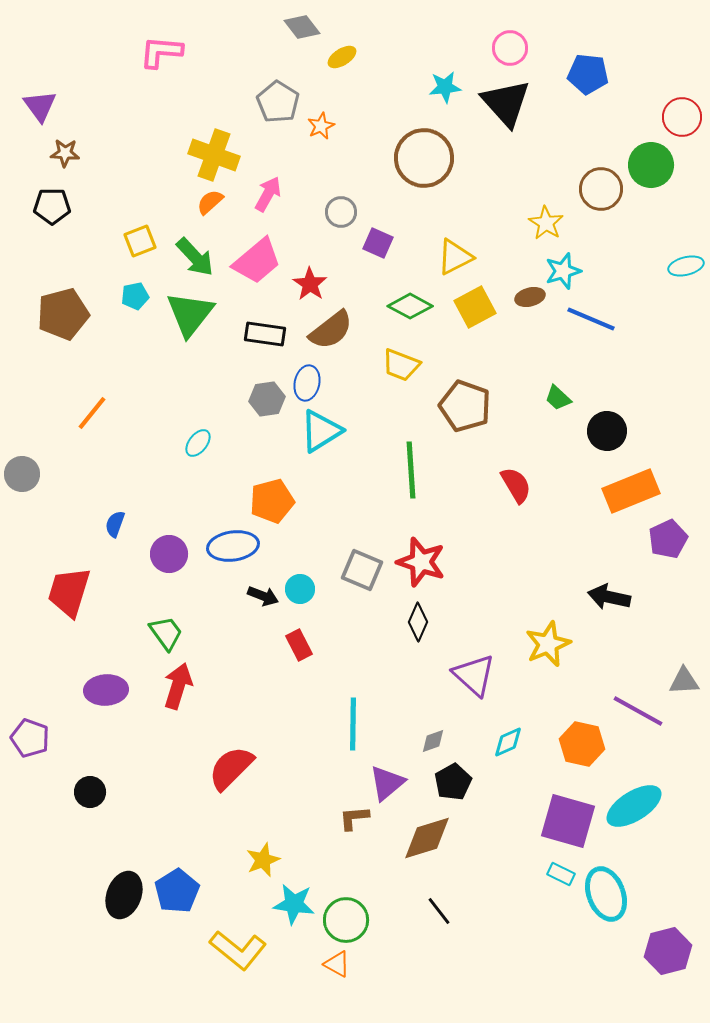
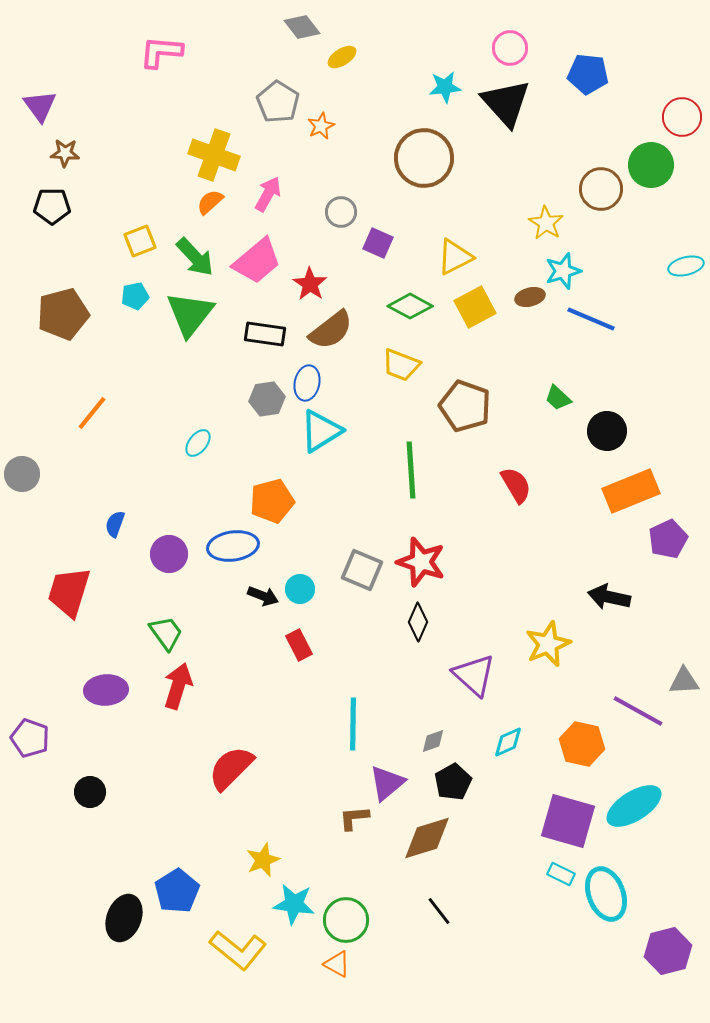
black ellipse at (124, 895): moved 23 px down
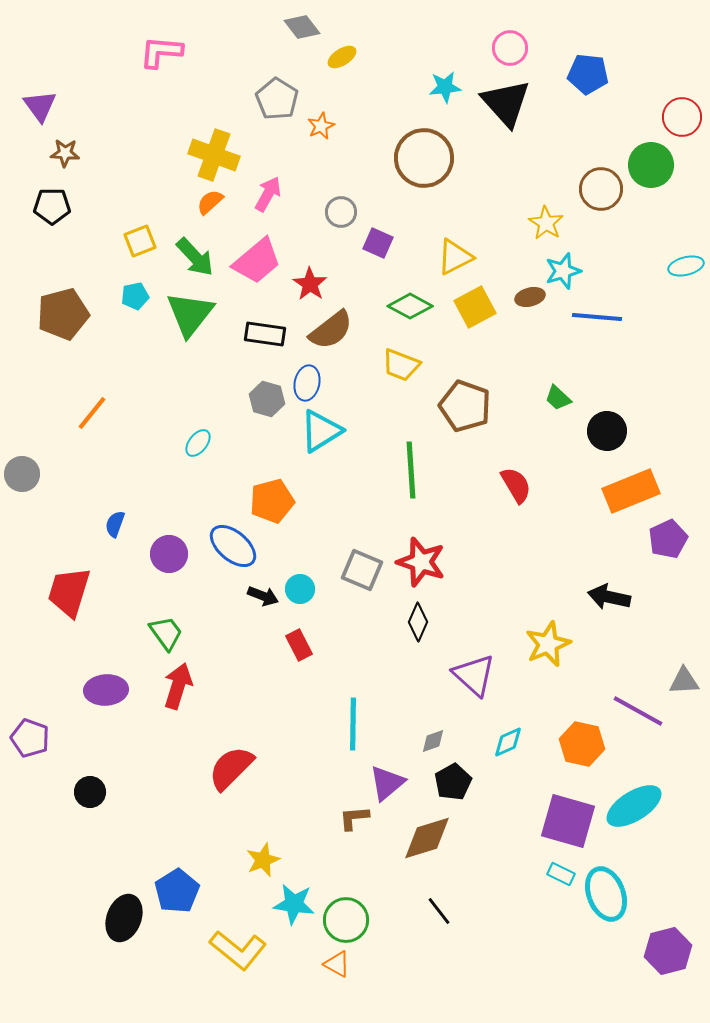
gray pentagon at (278, 102): moved 1 px left, 3 px up
blue line at (591, 319): moved 6 px right, 2 px up; rotated 18 degrees counterclockwise
gray hexagon at (267, 399): rotated 24 degrees clockwise
blue ellipse at (233, 546): rotated 48 degrees clockwise
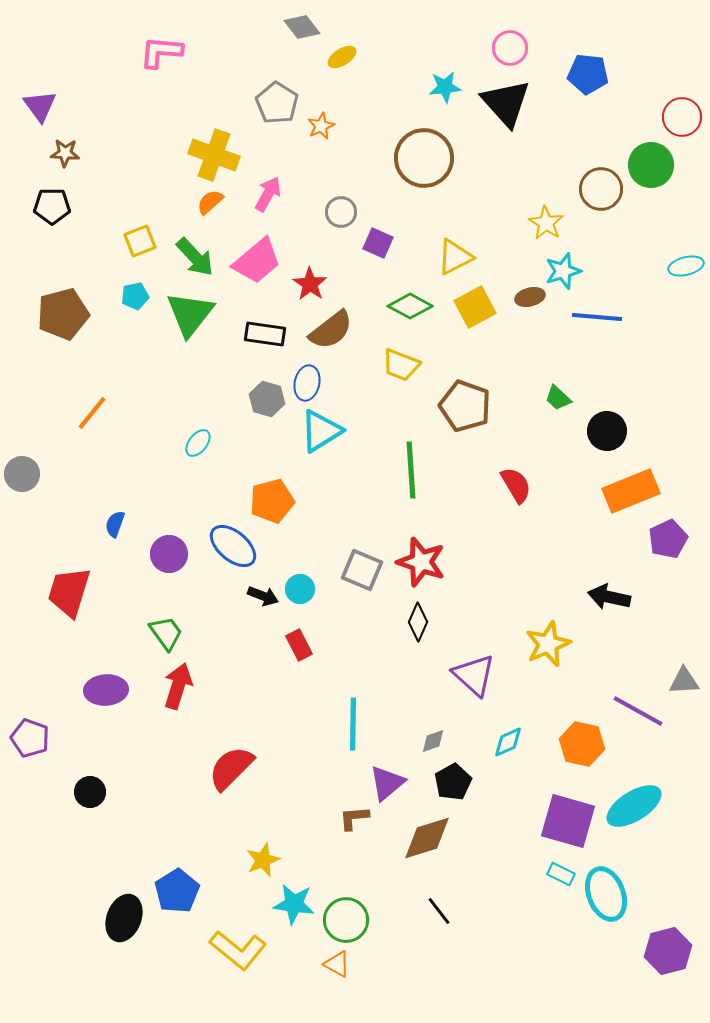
gray pentagon at (277, 99): moved 4 px down
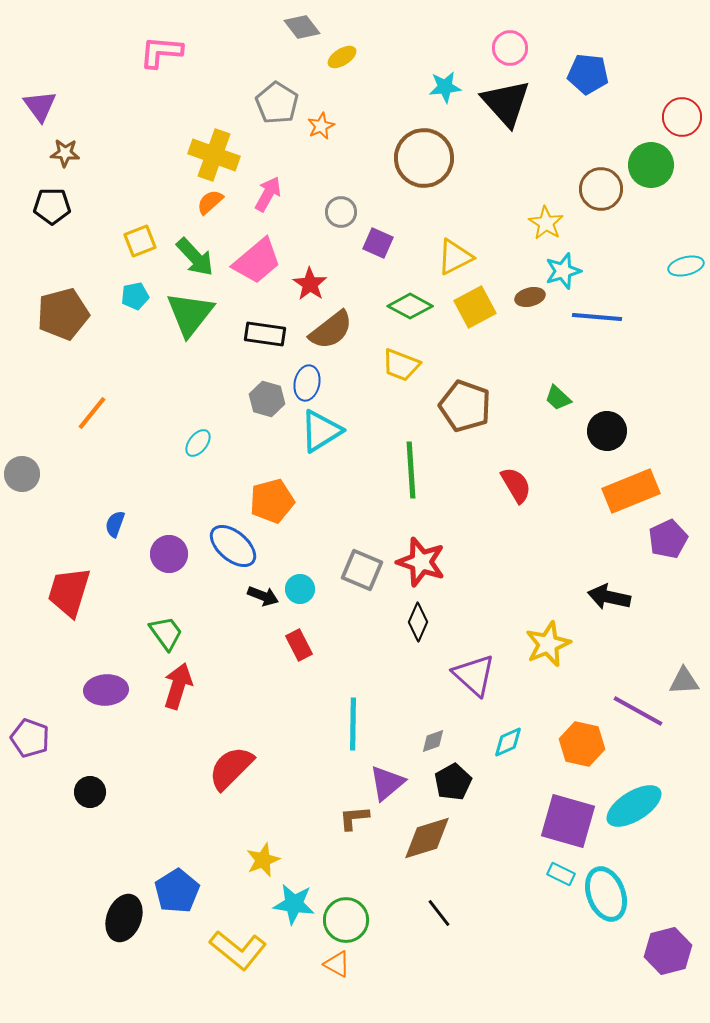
black line at (439, 911): moved 2 px down
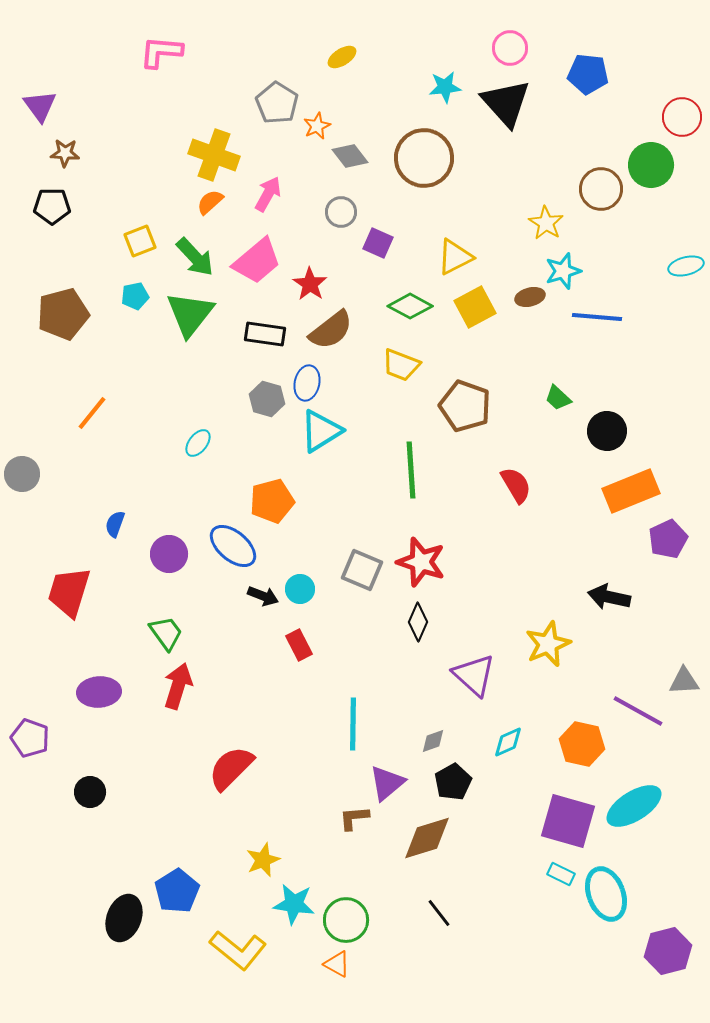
gray diamond at (302, 27): moved 48 px right, 129 px down
orange star at (321, 126): moved 4 px left
purple ellipse at (106, 690): moved 7 px left, 2 px down
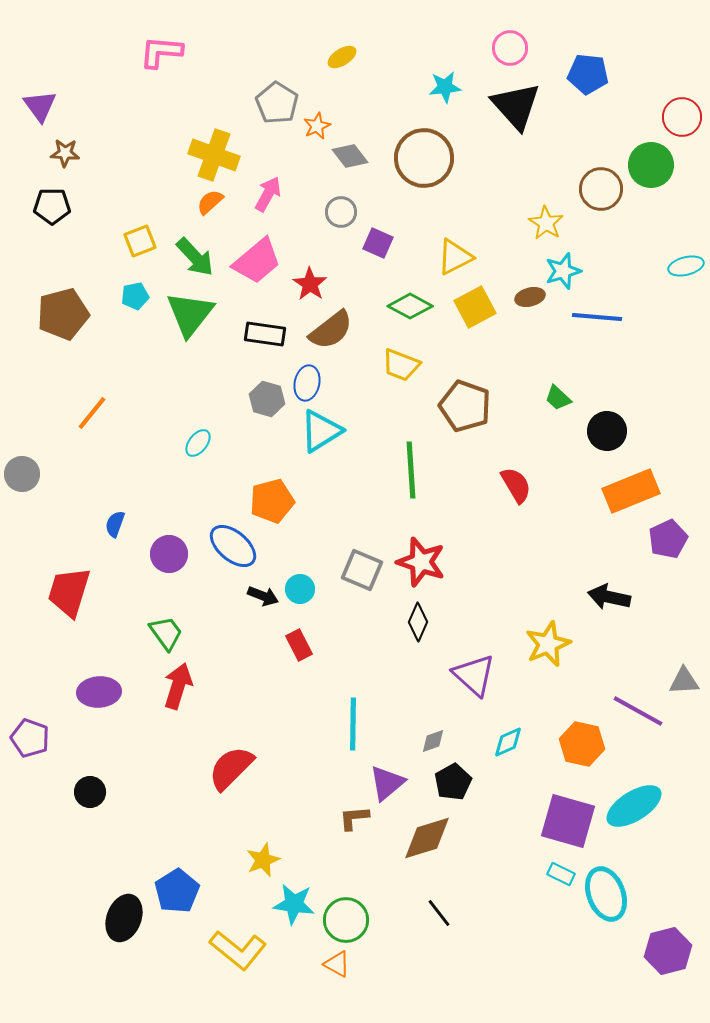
black triangle at (506, 103): moved 10 px right, 3 px down
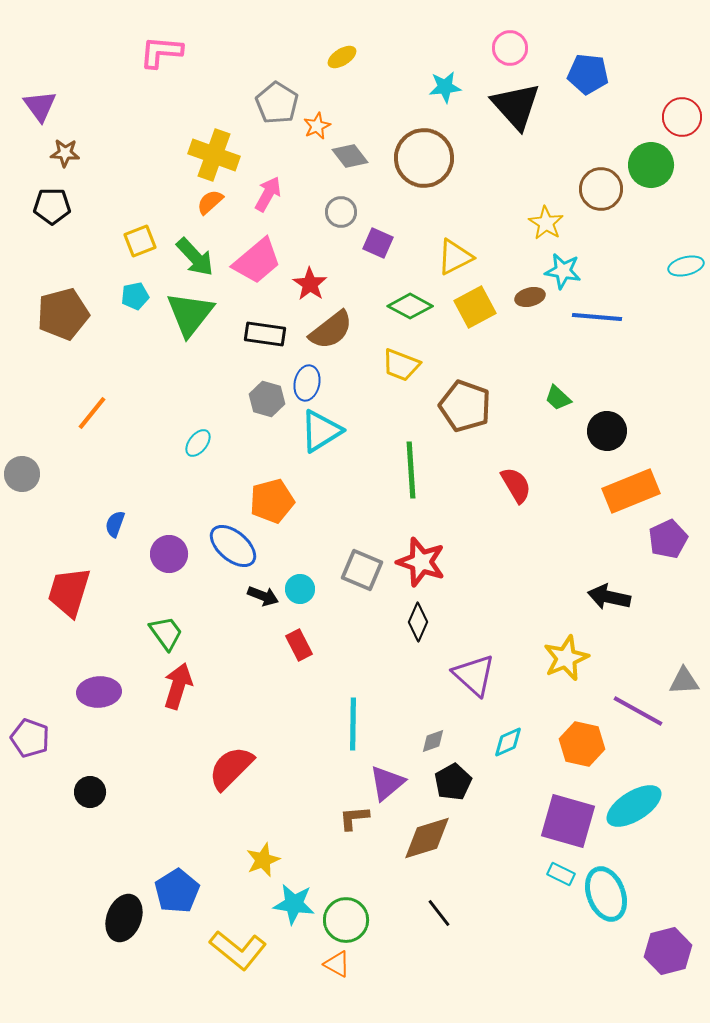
cyan star at (563, 271): rotated 27 degrees clockwise
yellow star at (548, 644): moved 18 px right, 14 px down
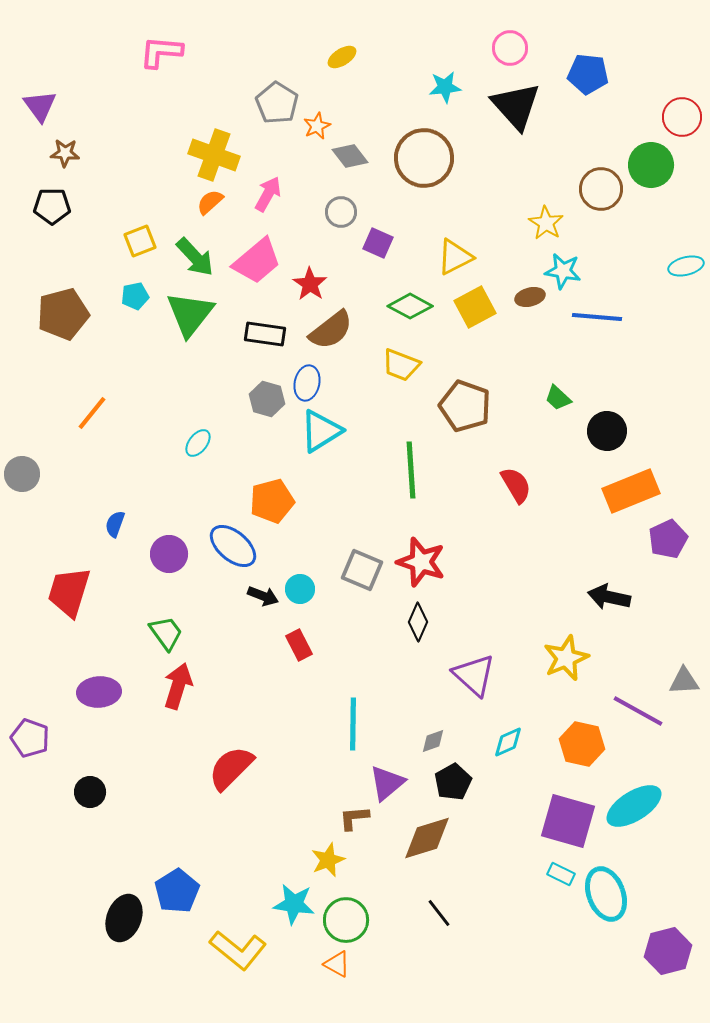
yellow star at (263, 860): moved 65 px right
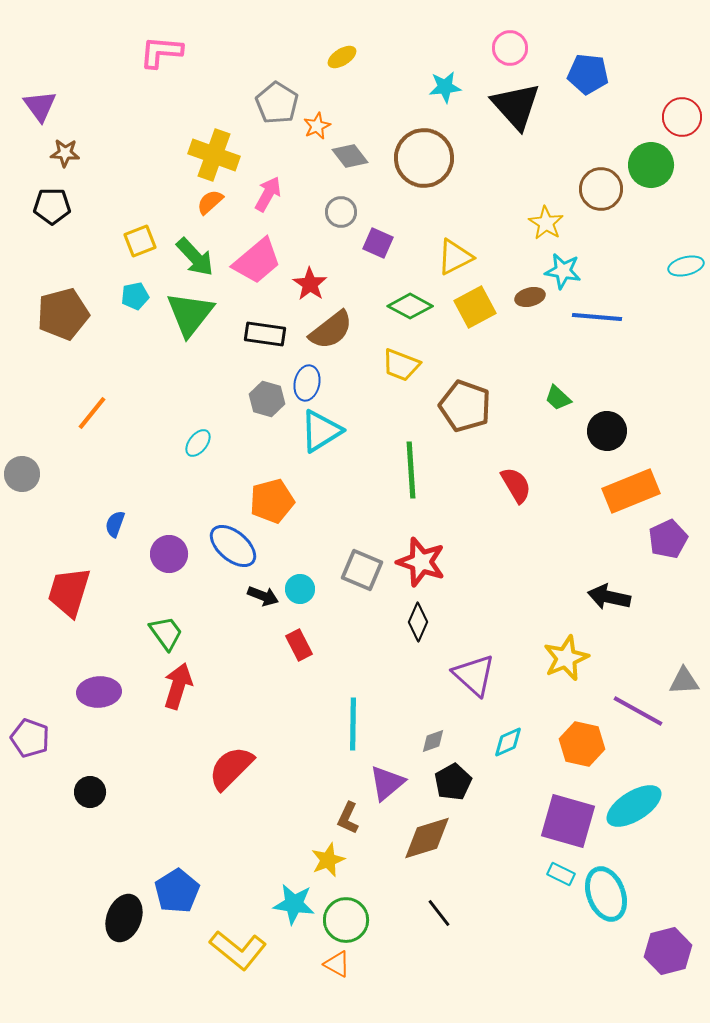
brown L-shape at (354, 818): moved 6 px left; rotated 60 degrees counterclockwise
